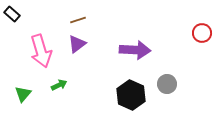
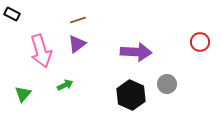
black rectangle: rotated 14 degrees counterclockwise
red circle: moved 2 px left, 9 px down
purple arrow: moved 1 px right, 2 px down
green arrow: moved 6 px right
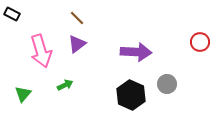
brown line: moved 1 px left, 2 px up; rotated 63 degrees clockwise
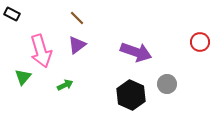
purple triangle: moved 1 px down
purple arrow: rotated 16 degrees clockwise
green triangle: moved 17 px up
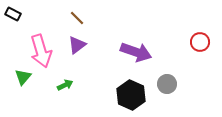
black rectangle: moved 1 px right
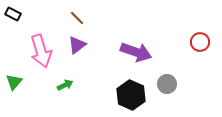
green triangle: moved 9 px left, 5 px down
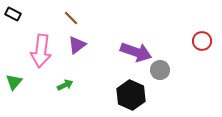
brown line: moved 6 px left
red circle: moved 2 px right, 1 px up
pink arrow: rotated 24 degrees clockwise
gray circle: moved 7 px left, 14 px up
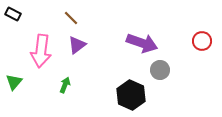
purple arrow: moved 6 px right, 9 px up
green arrow: rotated 42 degrees counterclockwise
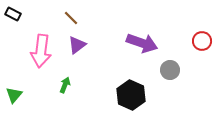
gray circle: moved 10 px right
green triangle: moved 13 px down
